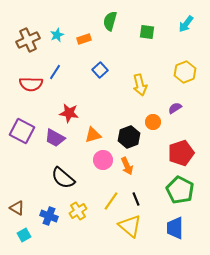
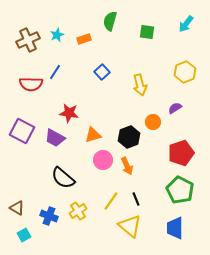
blue square: moved 2 px right, 2 px down
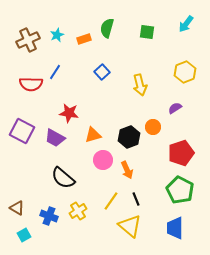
green semicircle: moved 3 px left, 7 px down
orange circle: moved 5 px down
orange arrow: moved 4 px down
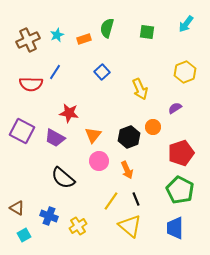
yellow arrow: moved 4 px down; rotated 10 degrees counterclockwise
orange triangle: rotated 36 degrees counterclockwise
pink circle: moved 4 px left, 1 px down
yellow cross: moved 15 px down
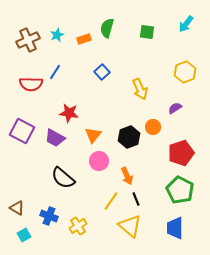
orange arrow: moved 6 px down
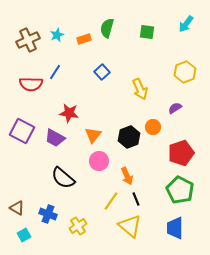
blue cross: moved 1 px left, 2 px up
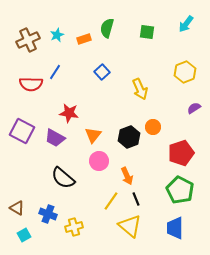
purple semicircle: moved 19 px right
yellow cross: moved 4 px left, 1 px down; rotated 18 degrees clockwise
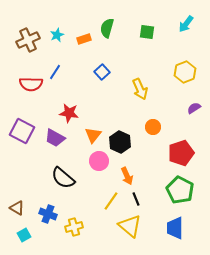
black hexagon: moved 9 px left, 5 px down; rotated 15 degrees counterclockwise
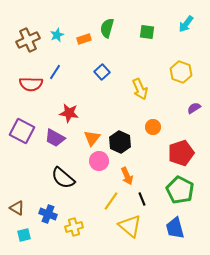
yellow hexagon: moved 4 px left; rotated 20 degrees counterclockwise
orange triangle: moved 1 px left, 3 px down
black line: moved 6 px right
blue trapezoid: rotated 15 degrees counterclockwise
cyan square: rotated 16 degrees clockwise
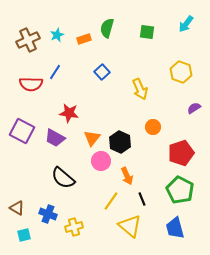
pink circle: moved 2 px right
